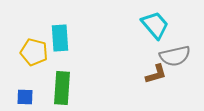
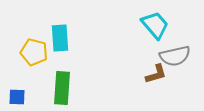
blue square: moved 8 px left
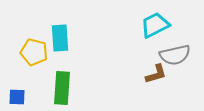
cyan trapezoid: rotated 76 degrees counterclockwise
gray semicircle: moved 1 px up
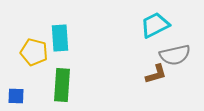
green rectangle: moved 3 px up
blue square: moved 1 px left, 1 px up
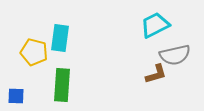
cyan rectangle: rotated 12 degrees clockwise
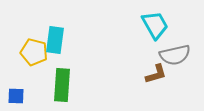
cyan trapezoid: rotated 88 degrees clockwise
cyan rectangle: moved 5 px left, 2 px down
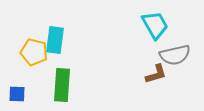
blue square: moved 1 px right, 2 px up
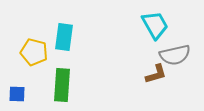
cyan rectangle: moved 9 px right, 3 px up
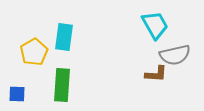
yellow pentagon: rotated 28 degrees clockwise
brown L-shape: rotated 20 degrees clockwise
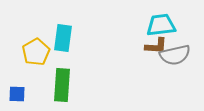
cyan trapezoid: moved 6 px right; rotated 68 degrees counterclockwise
cyan rectangle: moved 1 px left, 1 px down
yellow pentagon: moved 2 px right
brown L-shape: moved 28 px up
